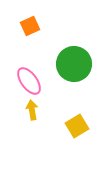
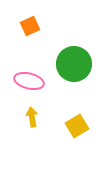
pink ellipse: rotated 40 degrees counterclockwise
yellow arrow: moved 7 px down
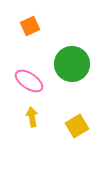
green circle: moved 2 px left
pink ellipse: rotated 20 degrees clockwise
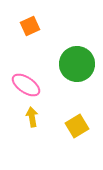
green circle: moved 5 px right
pink ellipse: moved 3 px left, 4 px down
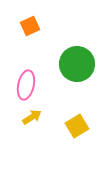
pink ellipse: rotated 68 degrees clockwise
yellow arrow: rotated 66 degrees clockwise
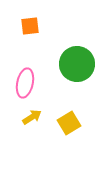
orange square: rotated 18 degrees clockwise
pink ellipse: moved 1 px left, 2 px up
yellow square: moved 8 px left, 3 px up
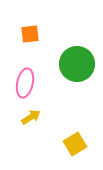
orange square: moved 8 px down
yellow arrow: moved 1 px left
yellow square: moved 6 px right, 21 px down
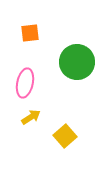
orange square: moved 1 px up
green circle: moved 2 px up
yellow square: moved 10 px left, 8 px up; rotated 10 degrees counterclockwise
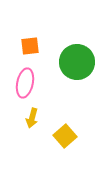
orange square: moved 13 px down
yellow arrow: moved 1 px right, 1 px down; rotated 138 degrees clockwise
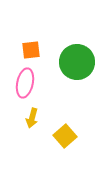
orange square: moved 1 px right, 4 px down
